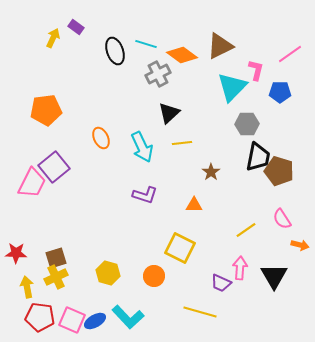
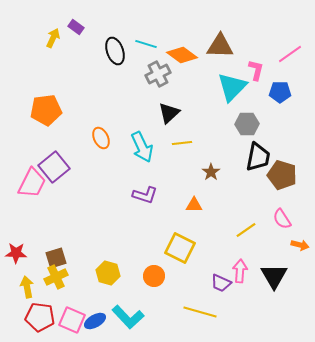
brown triangle at (220, 46): rotated 28 degrees clockwise
brown pentagon at (279, 171): moved 3 px right, 4 px down
pink arrow at (240, 268): moved 3 px down
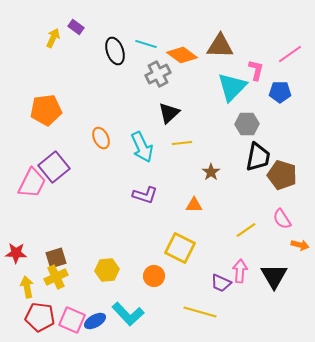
yellow hexagon at (108, 273): moved 1 px left, 3 px up; rotated 20 degrees counterclockwise
cyan L-shape at (128, 317): moved 3 px up
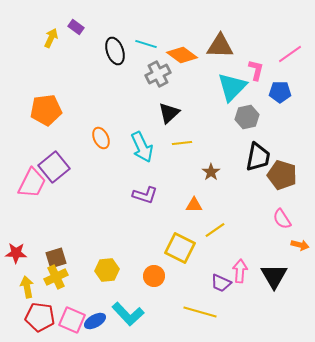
yellow arrow at (53, 38): moved 2 px left
gray hexagon at (247, 124): moved 7 px up; rotated 10 degrees counterclockwise
yellow line at (246, 230): moved 31 px left
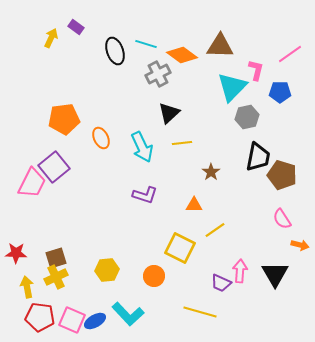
orange pentagon at (46, 110): moved 18 px right, 9 px down
black triangle at (274, 276): moved 1 px right, 2 px up
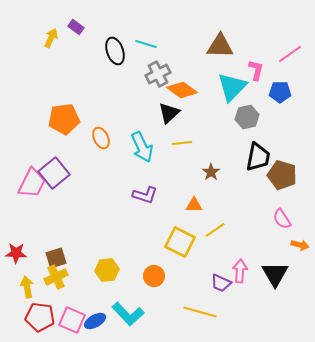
orange diamond at (182, 55): moved 35 px down
purple square at (54, 167): moved 6 px down
yellow square at (180, 248): moved 6 px up
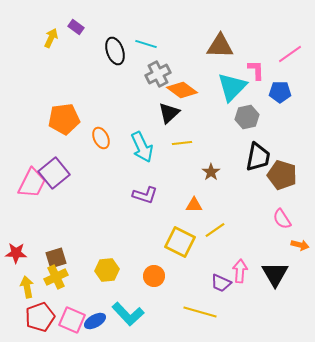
pink L-shape at (256, 70): rotated 15 degrees counterclockwise
red pentagon at (40, 317): rotated 28 degrees counterclockwise
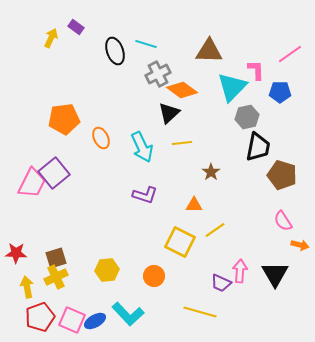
brown triangle at (220, 46): moved 11 px left, 5 px down
black trapezoid at (258, 157): moved 10 px up
pink semicircle at (282, 219): moved 1 px right, 2 px down
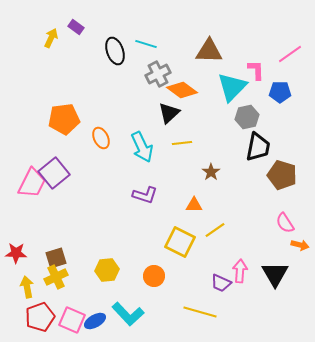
pink semicircle at (283, 221): moved 2 px right, 2 px down
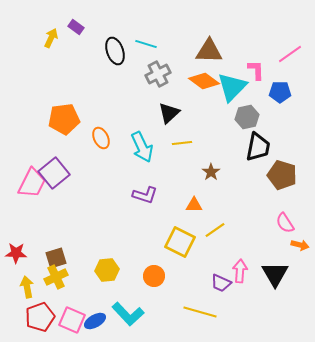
orange diamond at (182, 90): moved 22 px right, 9 px up
